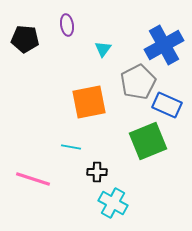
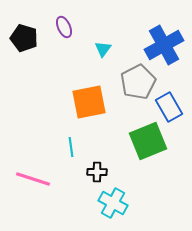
purple ellipse: moved 3 px left, 2 px down; rotated 15 degrees counterclockwise
black pentagon: moved 1 px left, 1 px up; rotated 12 degrees clockwise
blue rectangle: moved 2 px right, 2 px down; rotated 36 degrees clockwise
cyan line: rotated 72 degrees clockwise
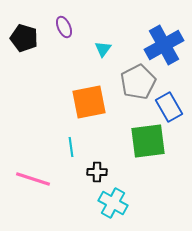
green square: rotated 15 degrees clockwise
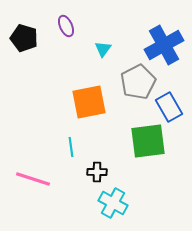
purple ellipse: moved 2 px right, 1 px up
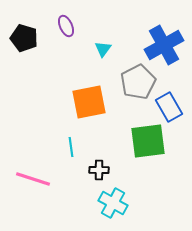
black cross: moved 2 px right, 2 px up
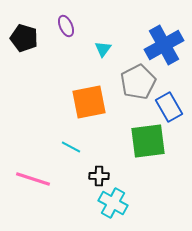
cyan line: rotated 54 degrees counterclockwise
black cross: moved 6 px down
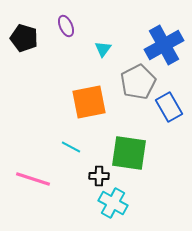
green square: moved 19 px left, 12 px down; rotated 15 degrees clockwise
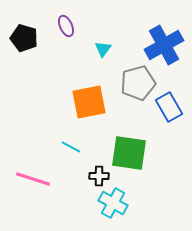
gray pentagon: moved 1 px down; rotated 12 degrees clockwise
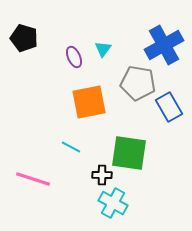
purple ellipse: moved 8 px right, 31 px down
gray pentagon: rotated 24 degrees clockwise
black cross: moved 3 px right, 1 px up
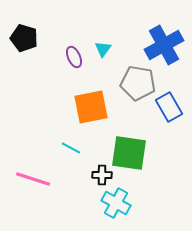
orange square: moved 2 px right, 5 px down
cyan line: moved 1 px down
cyan cross: moved 3 px right
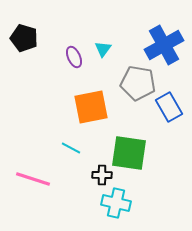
cyan cross: rotated 16 degrees counterclockwise
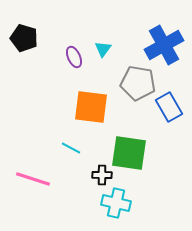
orange square: rotated 18 degrees clockwise
